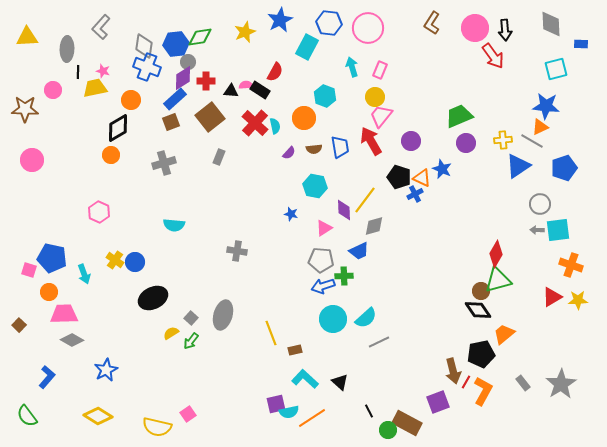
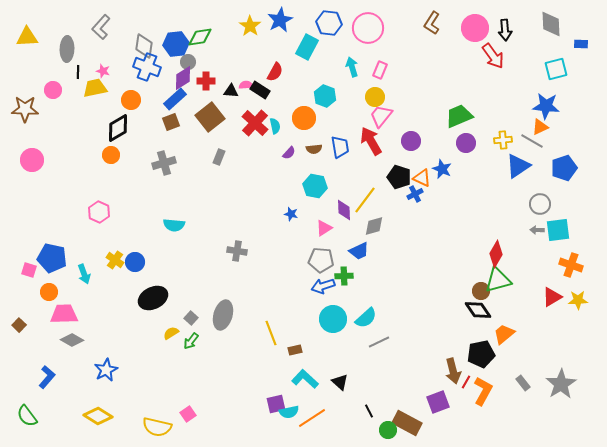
yellow star at (245, 32): moved 5 px right, 6 px up; rotated 15 degrees counterclockwise
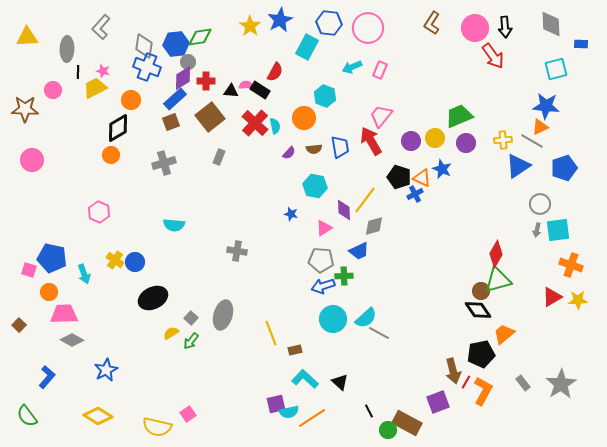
black arrow at (505, 30): moved 3 px up
cyan arrow at (352, 67): rotated 96 degrees counterclockwise
yellow trapezoid at (95, 88): rotated 15 degrees counterclockwise
yellow circle at (375, 97): moved 60 px right, 41 px down
gray arrow at (537, 230): rotated 80 degrees counterclockwise
gray line at (379, 342): moved 9 px up; rotated 55 degrees clockwise
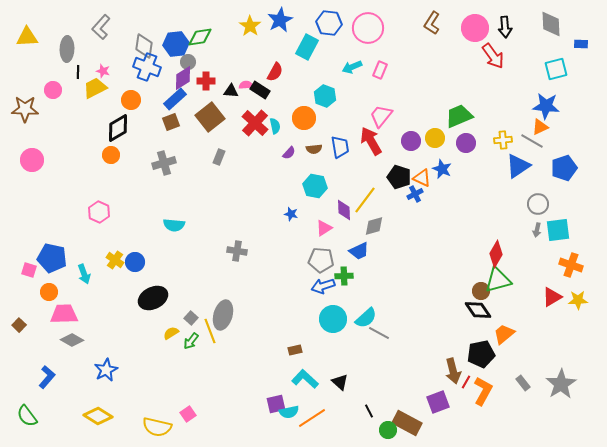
gray circle at (540, 204): moved 2 px left
yellow line at (271, 333): moved 61 px left, 2 px up
